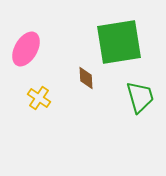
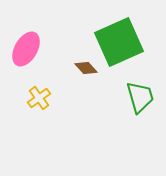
green square: rotated 15 degrees counterclockwise
brown diamond: moved 10 px up; rotated 40 degrees counterclockwise
yellow cross: rotated 20 degrees clockwise
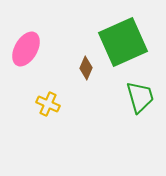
green square: moved 4 px right
brown diamond: rotated 65 degrees clockwise
yellow cross: moved 9 px right, 6 px down; rotated 30 degrees counterclockwise
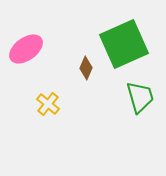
green square: moved 1 px right, 2 px down
pink ellipse: rotated 24 degrees clockwise
yellow cross: rotated 15 degrees clockwise
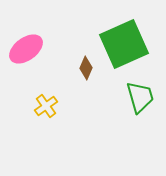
yellow cross: moved 2 px left, 2 px down; rotated 15 degrees clockwise
